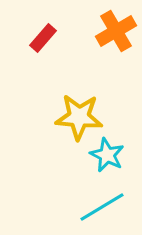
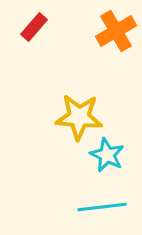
red rectangle: moved 9 px left, 11 px up
cyan line: rotated 24 degrees clockwise
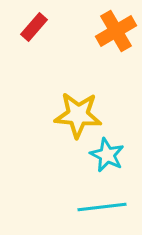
yellow star: moved 1 px left, 2 px up
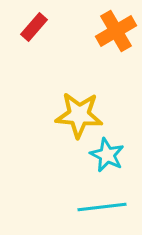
yellow star: moved 1 px right
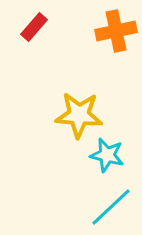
orange cross: rotated 18 degrees clockwise
cyan star: rotated 12 degrees counterclockwise
cyan line: moved 9 px right; rotated 36 degrees counterclockwise
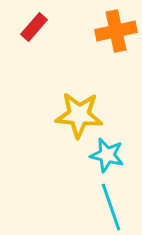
cyan line: rotated 66 degrees counterclockwise
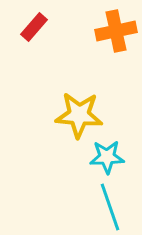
cyan star: moved 2 px down; rotated 16 degrees counterclockwise
cyan line: moved 1 px left
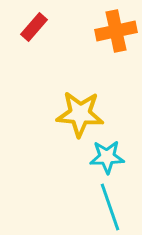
yellow star: moved 1 px right, 1 px up
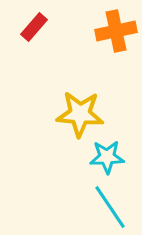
cyan line: rotated 15 degrees counterclockwise
